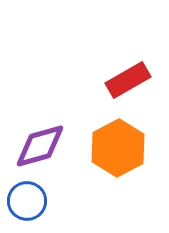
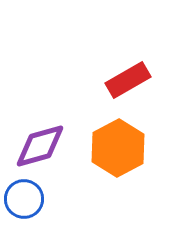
blue circle: moved 3 px left, 2 px up
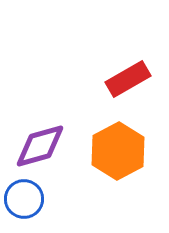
red rectangle: moved 1 px up
orange hexagon: moved 3 px down
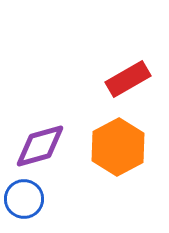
orange hexagon: moved 4 px up
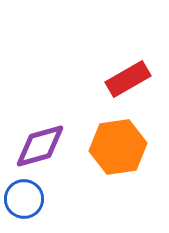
orange hexagon: rotated 20 degrees clockwise
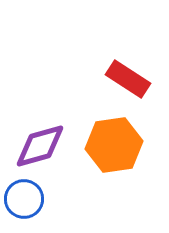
red rectangle: rotated 63 degrees clockwise
orange hexagon: moved 4 px left, 2 px up
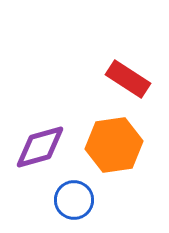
purple diamond: moved 1 px down
blue circle: moved 50 px right, 1 px down
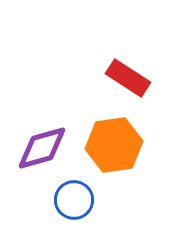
red rectangle: moved 1 px up
purple diamond: moved 2 px right, 1 px down
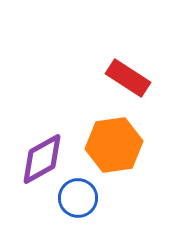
purple diamond: moved 11 px down; rotated 14 degrees counterclockwise
blue circle: moved 4 px right, 2 px up
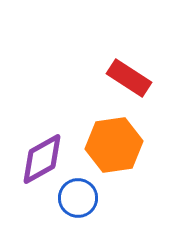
red rectangle: moved 1 px right
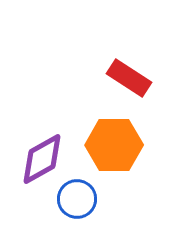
orange hexagon: rotated 8 degrees clockwise
blue circle: moved 1 px left, 1 px down
